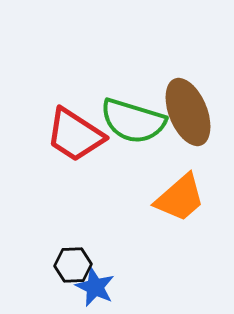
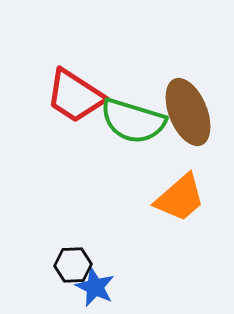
red trapezoid: moved 39 px up
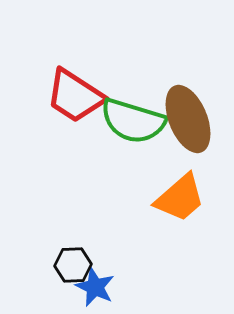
brown ellipse: moved 7 px down
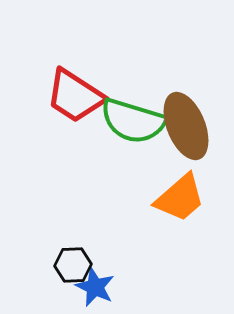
brown ellipse: moved 2 px left, 7 px down
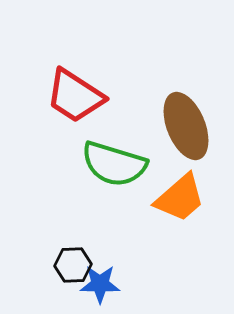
green semicircle: moved 19 px left, 43 px down
blue star: moved 5 px right, 3 px up; rotated 24 degrees counterclockwise
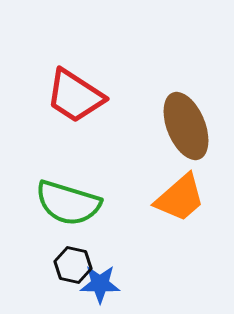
green semicircle: moved 46 px left, 39 px down
black hexagon: rotated 15 degrees clockwise
